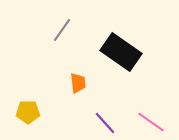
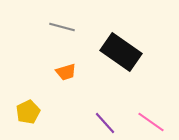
gray line: moved 3 px up; rotated 70 degrees clockwise
orange trapezoid: moved 12 px left, 11 px up; rotated 80 degrees clockwise
yellow pentagon: rotated 25 degrees counterclockwise
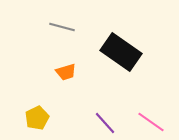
yellow pentagon: moved 9 px right, 6 px down
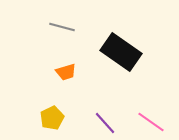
yellow pentagon: moved 15 px right
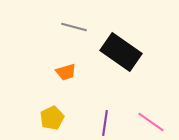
gray line: moved 12 px right
purple line: rotated 50 degrees clockwise
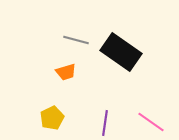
gray line: moved 2 px right, 13 px down
